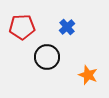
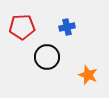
blue cross: rotated 28 degrees clockwise
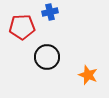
blue cross: moved 17 px left, 15 px up
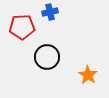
orange star: rotated 12 degrees clockwise
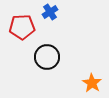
blue cross: rotated 21 degrees counterclockwise
orange star: moved 4 px right, 8 px down
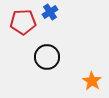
red pentagon: moved 1 px right, 5 px up
orange star: moved 2 px up
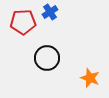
black circle: moved 1 px down
orange star: moved 2 px left, 3 px up; rotated 12 degrees counterclockwise
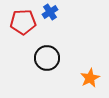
orange star: rotated 24 degrees clockwise
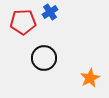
black circle: moved 3 px left
